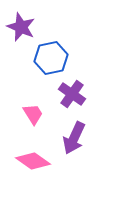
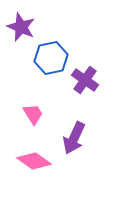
purple cross: moved 13 px right, 14 px up
pink diamond: moved 1 px right
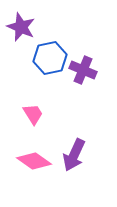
blue hexagon: moved 1 px left
purple cross: moved 2 px left, 10 px up; rotated 12 degrees counterclockwise
purple arrow: moved 17 px down
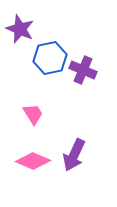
purple star: moved 1 px left, 2 px down
pink diamond: moved 1 px left; rotated 12 degrees counterclockwise
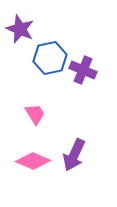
pink trapezoid: moved 2 px right
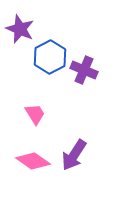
blue hexagon: moved 1 px up; rotated 16 degrees counterclockwise
purple cross: moved 1 px right
purple arrow: rotated 8 degrees clockwise
pink diamond: rotated 12 degrees clockwise
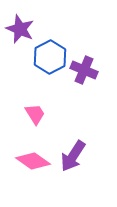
purple arrow: moved 1 px left, 1 px down
